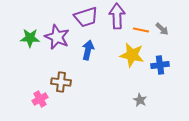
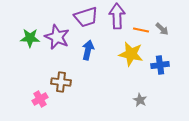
yellow star: moved 1 px left, 1 px up
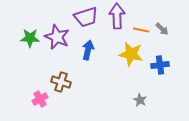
brown cross: rotated 12 degrees clockwise
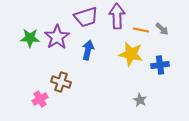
purple star: rotated 15 degrees clockwise
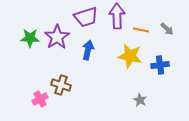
gray arrow: moved 5 px right
yellow star: moved 1 px left, 2 px down
brown cross: moved 3 px down
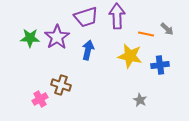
orange line: moved 5 px right, 4 px down
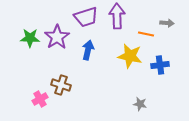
gray arrow: moved 6 px up; rotated 40 degrees counterclockwise
gray star: moved 4 px down; rotated 16 degrees counterclockwise
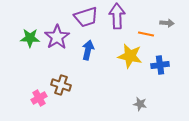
pink cross: moved 1 px left, 1 px up
